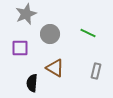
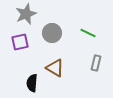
gray circle: moved 2 px right, 1 px up
purple square: moved 6 px up; rotated 12 degrees counterclockwise
gray rectangle: moved 8 px up
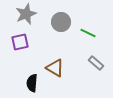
gray circle: moved 9 px right, 11 px up
gray rectangle: rotated 63 degrees counterclockwise
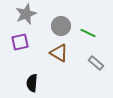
gray circle: moved 4 px down
brown triangle: moved 4 px right, 15 px up
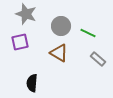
gray star: rotated 30 degrees counterclockwise
gray rectangle: moved 2 px right, 4 px up
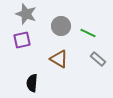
purple square: moved 2 px right, 2 px up
brown triangle: moved 6 px down
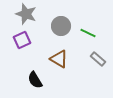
purple square: rotated 12 degrees counterclockwise
black semicircle: moved 3 px right, 3 px up; rotated 36 degrees counterclockwise
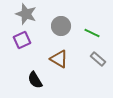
green line: moved 4 px right
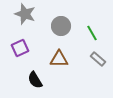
gray star: moved 1 px left
green line: rotated 35 degrees clockwise
purple square: moved 2 px left, 8 px down
brown triangle: rotated 30 degrees counterclockwise
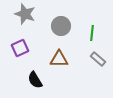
green line: rotated 35 degrees clockwise
